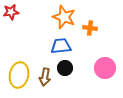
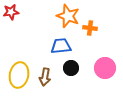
orange star: moved 4 px right, 1 px up
black circle: moved 6 px right
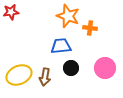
yellow ellipse: rotated 55 degrees clockwise
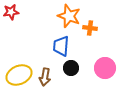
orange star: moved 1 px right
blue trapezoid: rotated 80 degrees counterclockwise
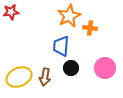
orange star: rotated 25 degrees clockwise
yellow ellipse: moved 2 px down
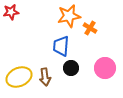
orange star: rotated 15 degrees clockwise
orange cross: rotated 24 degrees clockwise
brown arrow: rotated 18 degrees counterclockwise
